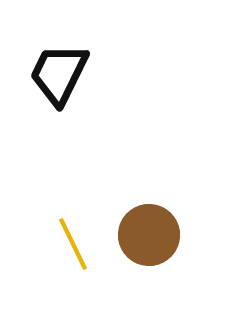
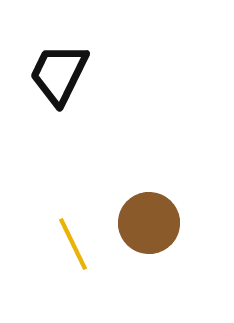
brown circle: moved 12 px up
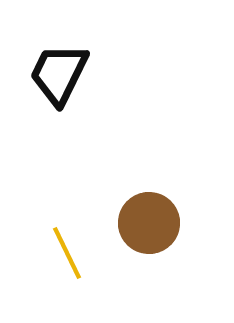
yellow line: moved 6 px left, 9 px down
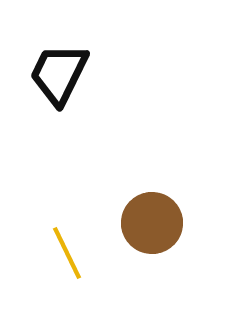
brown circle: moved 3 px right
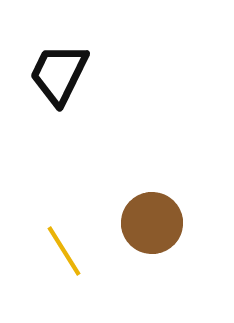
yellow line: moved 3 px left, 2 px up; rotated 6 degrees counterclockwise
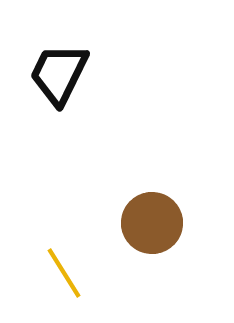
yellow line: moved 22 px down
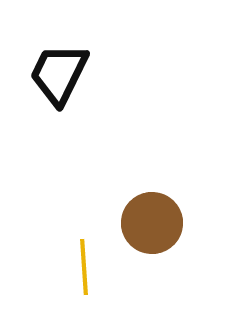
yellow line: moved 20 px right, 6 px up; rotated 28 degrees clockwise
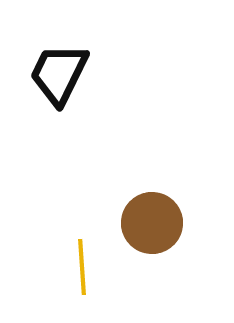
yellow line: moved 2 px left
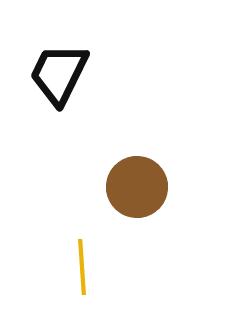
brown circle: moved 15 px left, 36 px up
